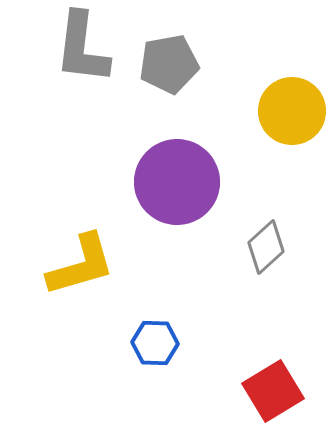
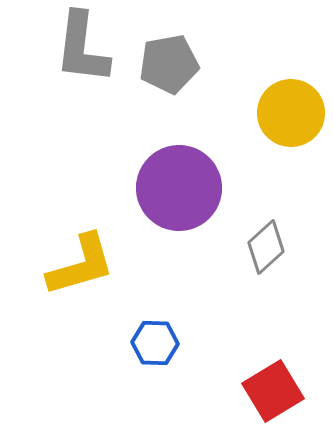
yellow circle: moved 1 px left, 2 px down
purple circle: moved 2 px right, 6 px down
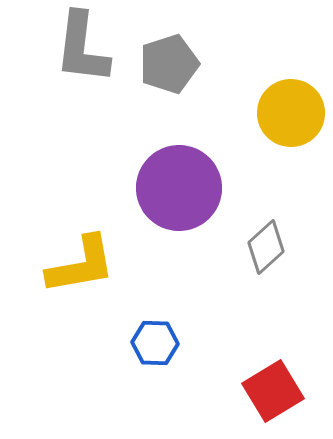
gray pentagon: rotated 8 degrees counterclockwise
yellow L-shape: rotated 6 degrees clockwise
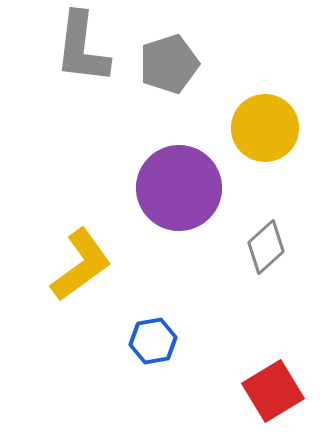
yellow circle: moved 26 px left, 15 px down
yellow L-shape: rotated 26 degrees counterclockwise
blue hexagon: moved 2 px left, 2 px up; rotated 12 degrees counterclockwise
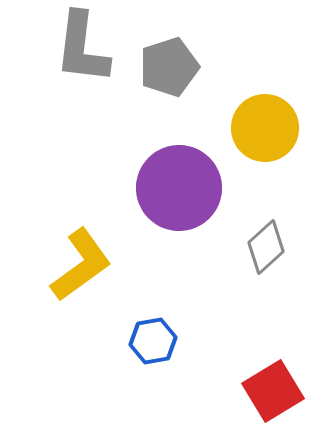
gray pentagon: moved 3 px down
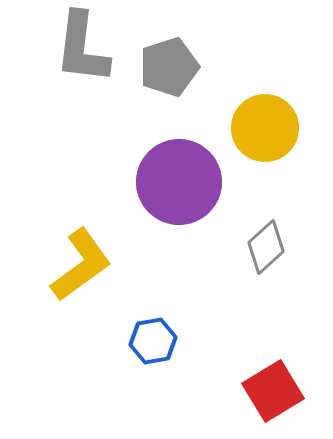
purple circle: moved 6 px up
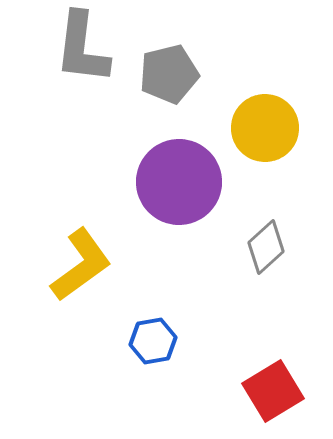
gray pentagon: moved 7 px down; rotated 4 degrees clockwise
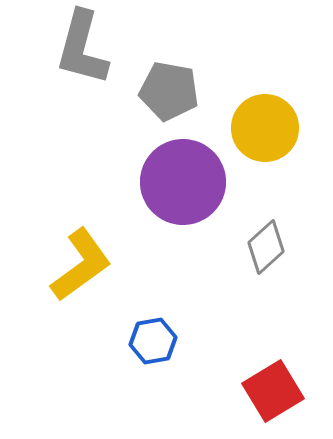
gray L-shape: rotated 8 degrees clockwise
gray pentagon: moved 17 px down; rotated 24 degrees clockwise
purple circle: moved 4 px right
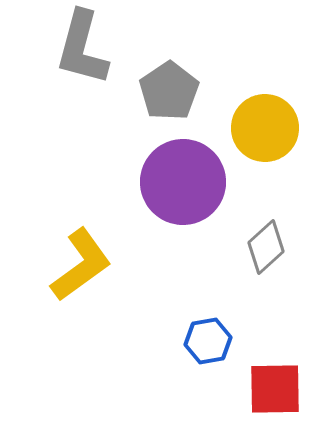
gray pentagon: rotated 28 degrees clockwise
blue hexagon: moved 55 px right
red square: moved 2 px right, 2 px up; rotated 30 degrees clockwise
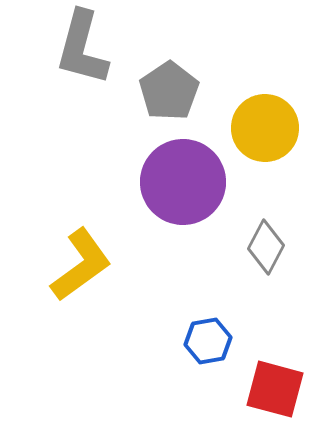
gray diamond: rotated 20 degrees counterclockwise
red square: rotated 16 degrees clockwise
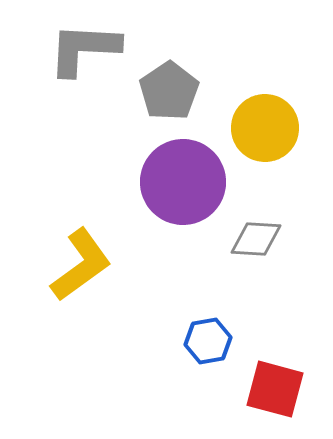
gray L-shape: moved 2 px right, 1 px down; rotated 78 degrees clockwise
gray diamond: moved 10 px left, 8 px up; rotated 66 degrees clockwise
